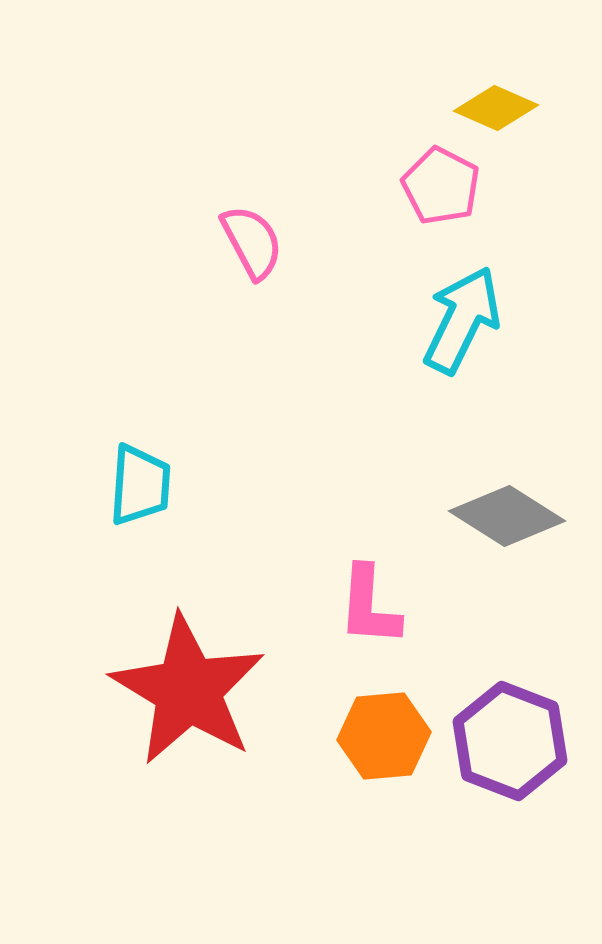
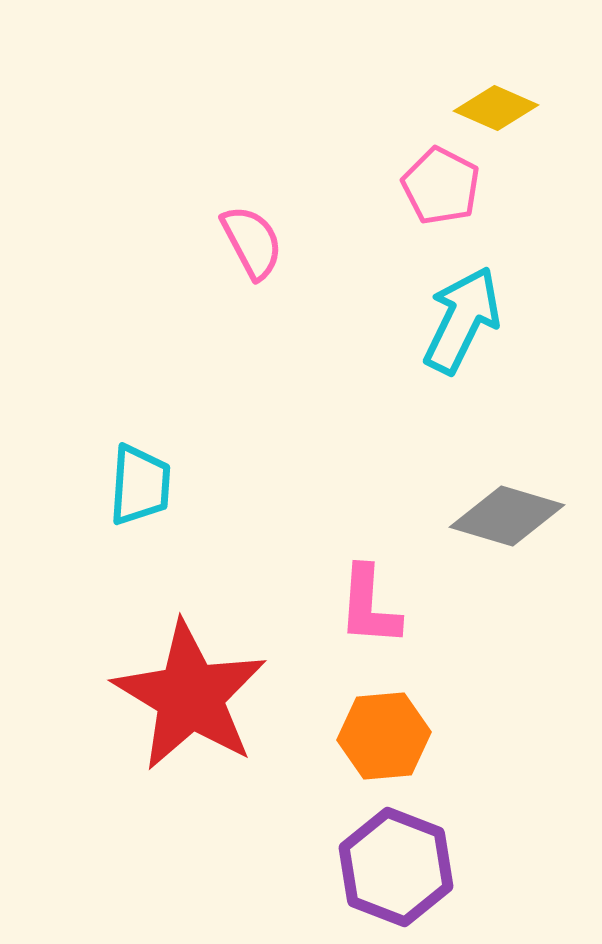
gray diamond: rotated 16 degrees counterclockwise
red star: moved 2 px right, 6 px down
purple hexagon: moved 114 px left, 126 px down
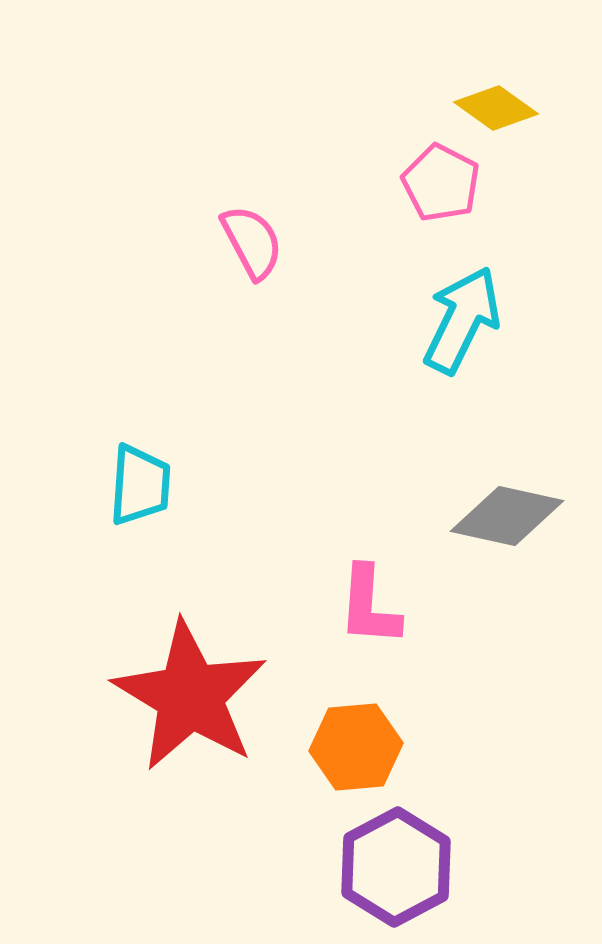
yellow diamond: rotated 12 degrees clockwise
pink pentagon: moved 3 px up
gray diamond: rotated 4 degrees counterclockwise
orange hexagon: moved 28 px left, 11 px down
purple hexagon: rotated 11 degrees clockwise
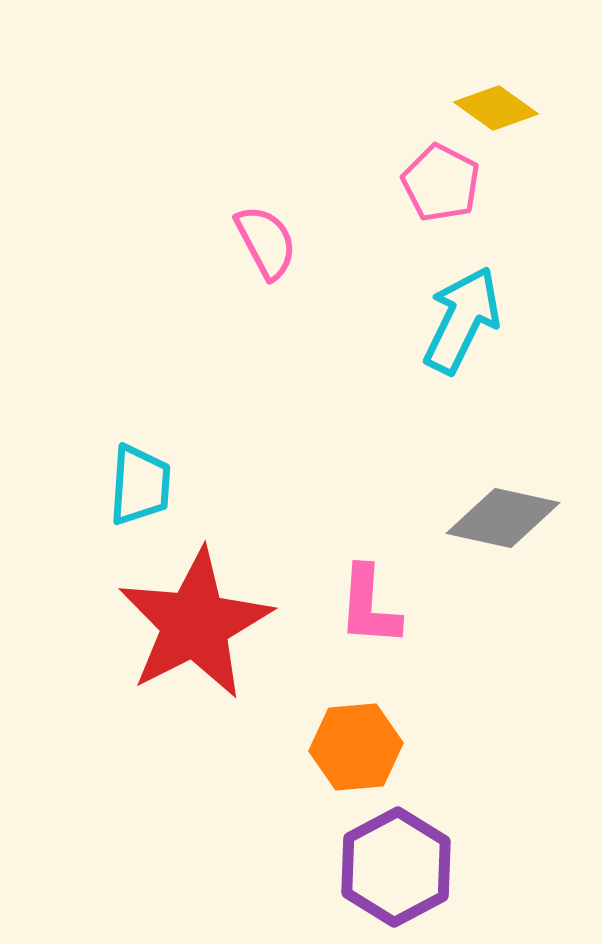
pink semicircle: moved 14 px right
gray diamond: moved 4 px left, 2 px down
red star: moved 5 px right, 72 px up; rotated 14 degrees clockwise
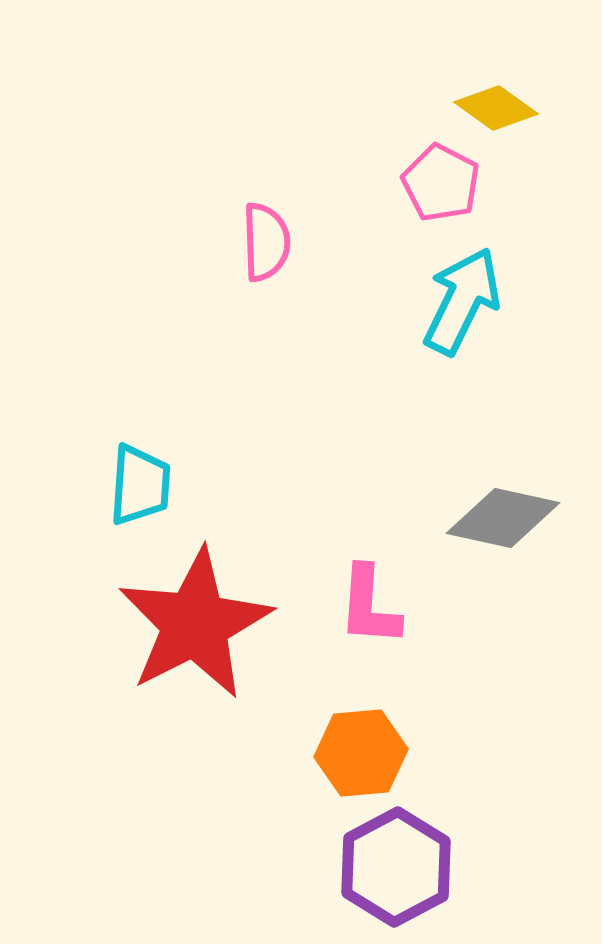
pink semicircle: rotated 26 degrees clockwise
cyan arrow: moved 19 px up
orange hexagon: moved 5 px right, 6 px down
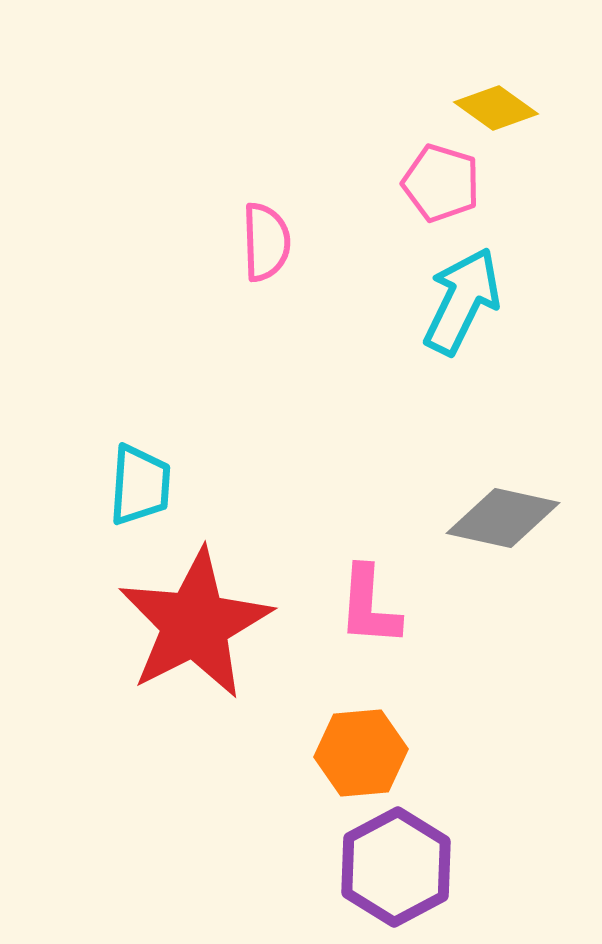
pink pentagon: rotated 10 degrees counterclockwise
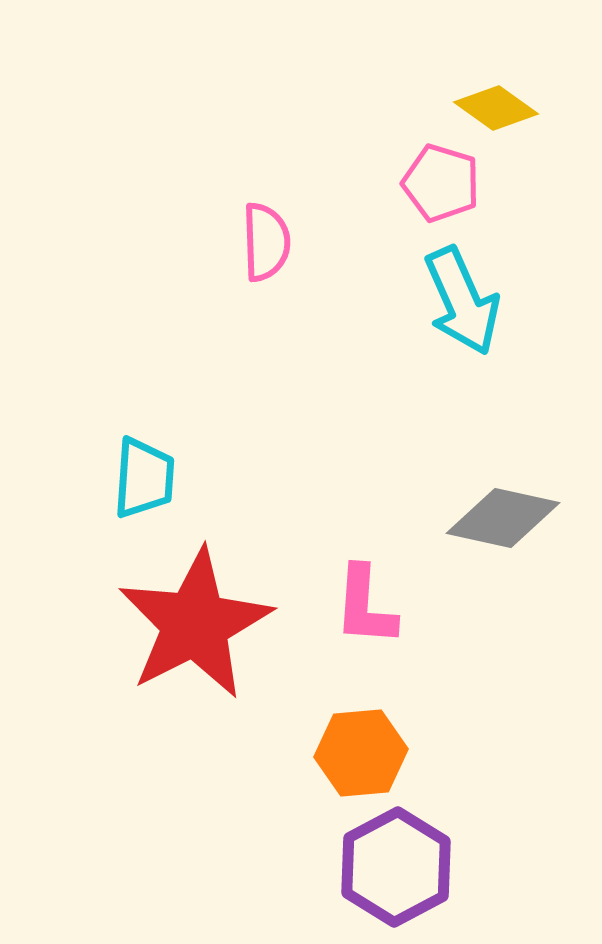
cyan arrow: rotated 130 degrees clockwise
cyan trapezoid: moved 4 px right, 7 px up
pink L-shape: moved 4 px left
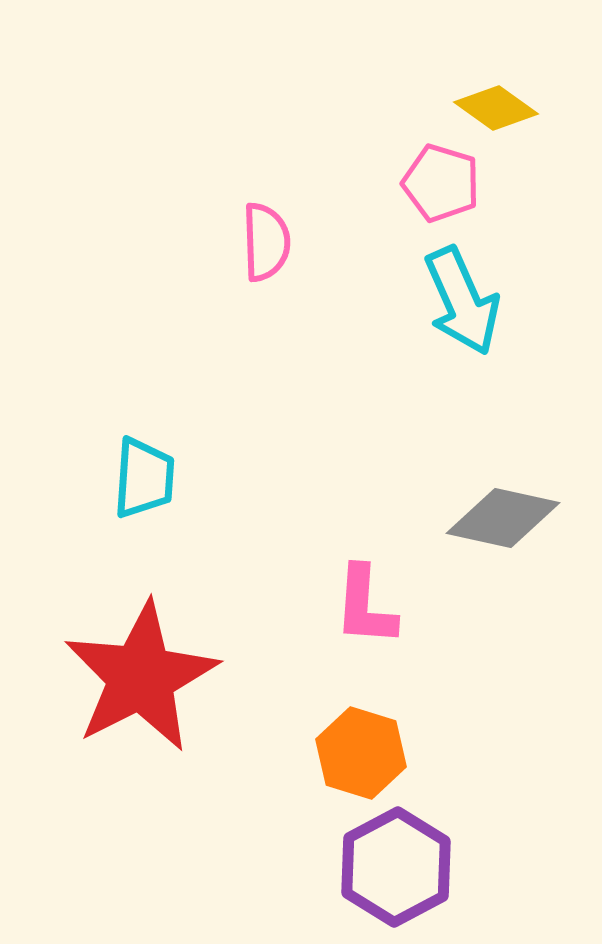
red star: moved 54 px left, 53 px down
orange hexagon: rotated 22 degrees clockwise
